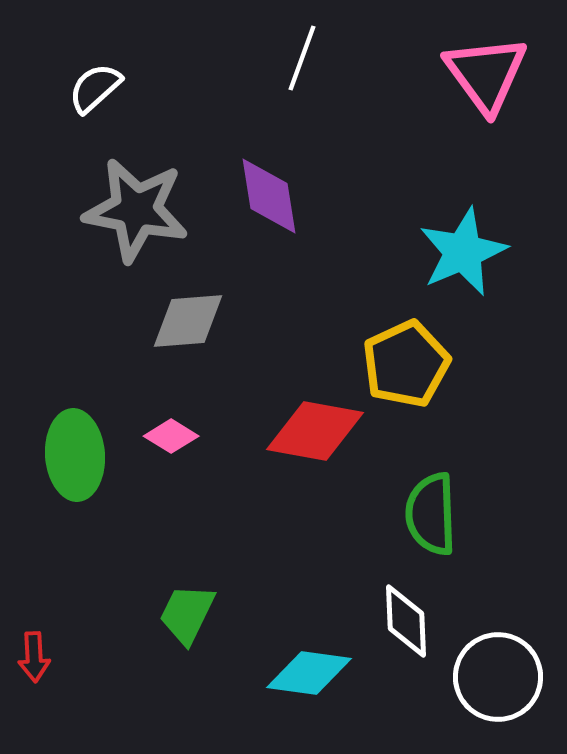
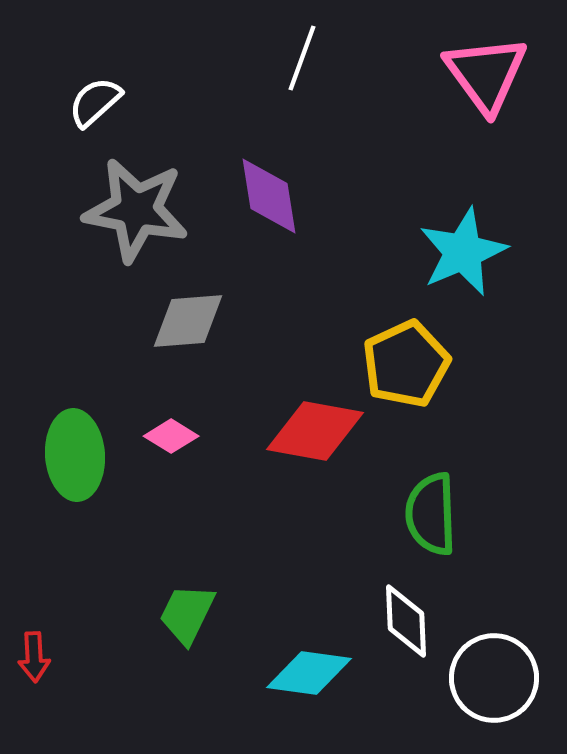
white semicircle: moved 14 px down
white circle: moved 4 px left, 1 px down
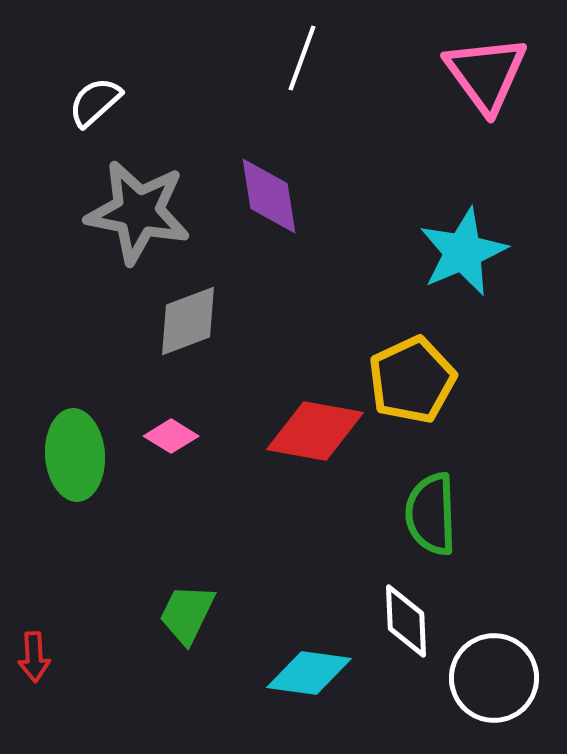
gray star: moved 2 px right, 2 px down
gray diamond: rotated 16 degrees counterclockwise
yellow pentagon: moved 6 px right, 16 px down
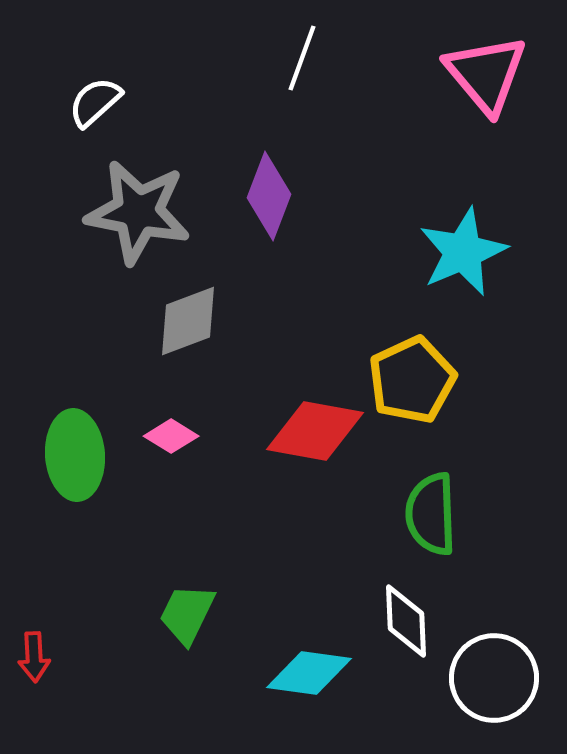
pink triangle: rotated 4 degrees counterclockwise
purple diamond: rotated 30 degrees clockwise
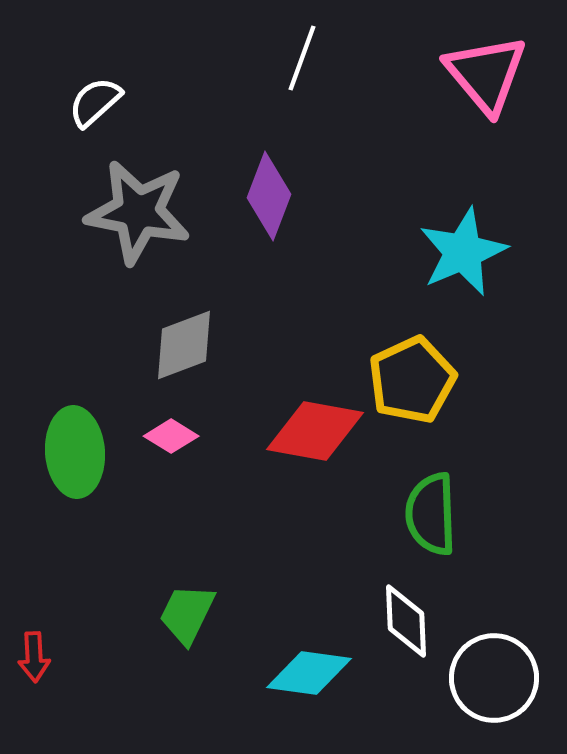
gray diamond: moved 4 px left, 24 px down
green ellipse: moved 3 px up
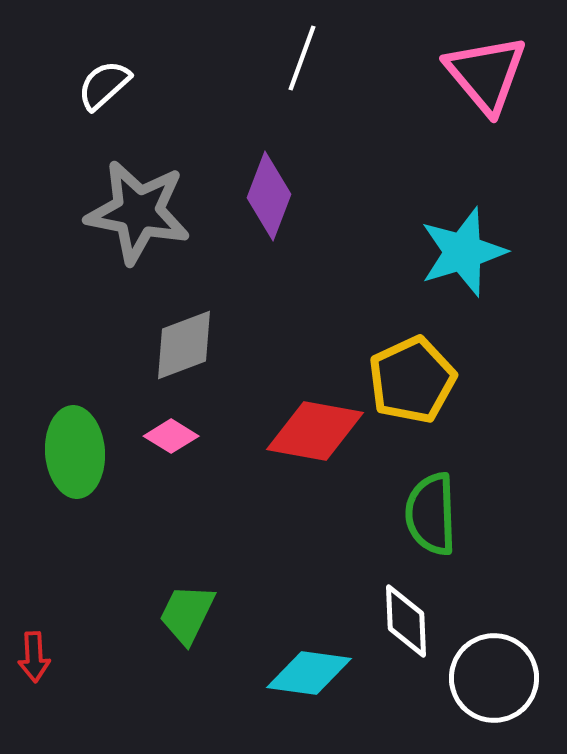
white semicircle: moved 9 px right, 17 px up
cyan star: rotated 6 degrees clockwise
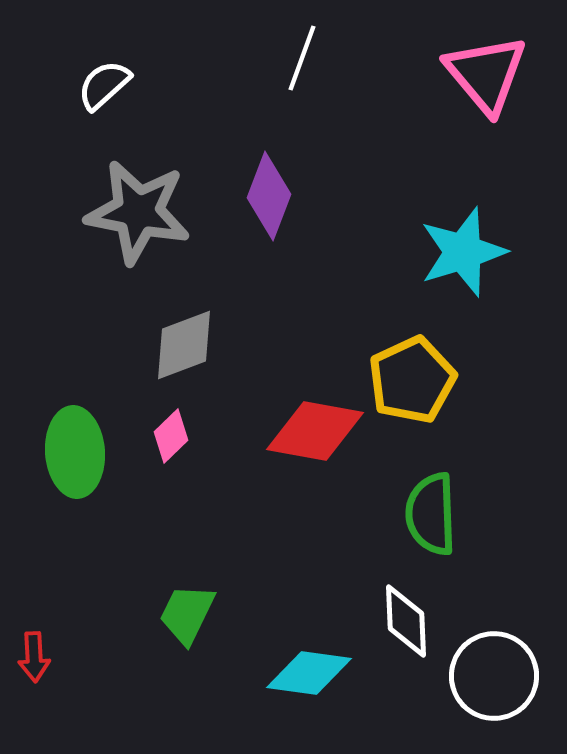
pink diamond: rotated 76 degrees counterclockwise
white circle: moved 2 px up
